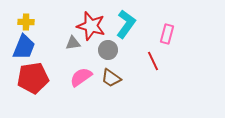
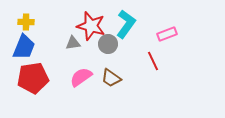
pink rectangle: rotated 54 degrees clockwise
gray circle: moved 6 px up
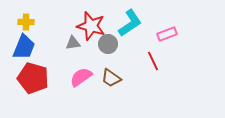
cyan L-shape: moved 4 px right, 1 px up; rotated 20 degrees clockwise
red pentagon: rotated 24 degrees clockwise
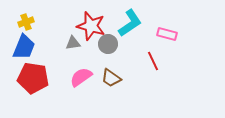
yellow cross: rotated 21 degrees counterclockwise
pink rectangle: rotated 36 degrees clockwise
red pentagon: rotated 8 degrees counterclockwise
